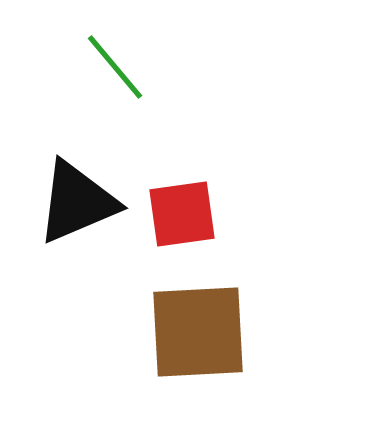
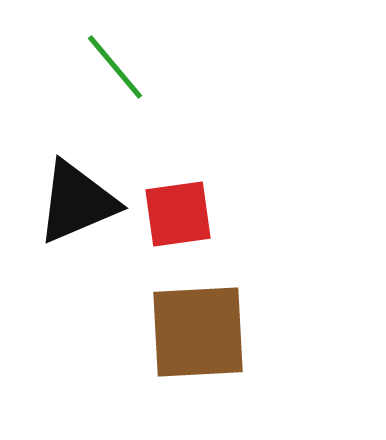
red square: moved 4 px left
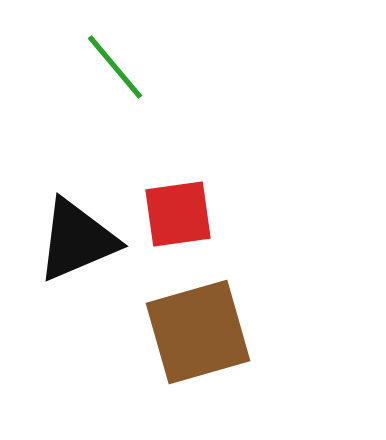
black triangle: moved 38 px down
brown square: rotated 13 degrees counterclockwise
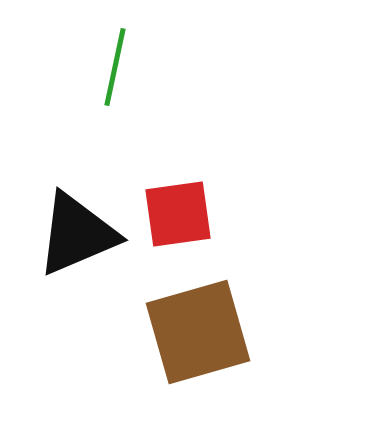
green line: rotated 52 degrees clockwise
black triangle: moved 6 px up
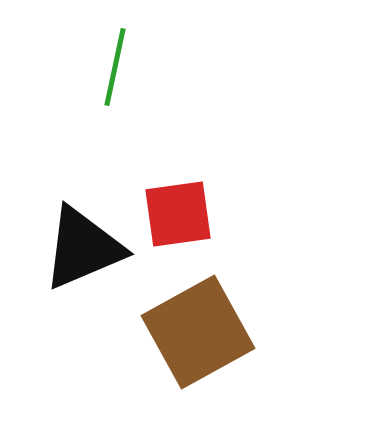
black triangle: moved 6 px right, 14 px down
brown square: rotated 13 degrees counterclockwise
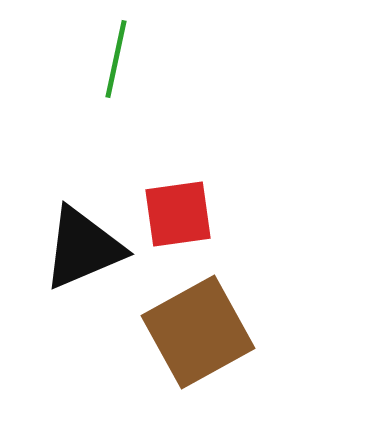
green line: moved 1 px right, 8 px up
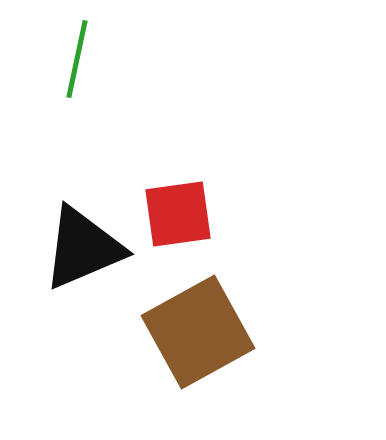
green line: moved 39 px left
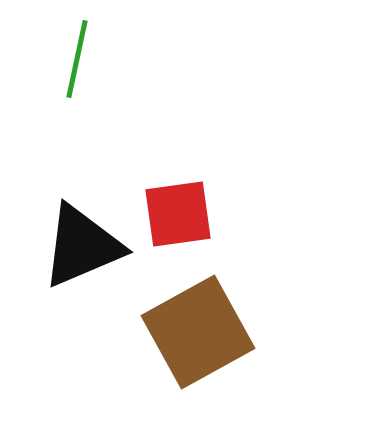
black triangle: moved 1 px left, 2 px up
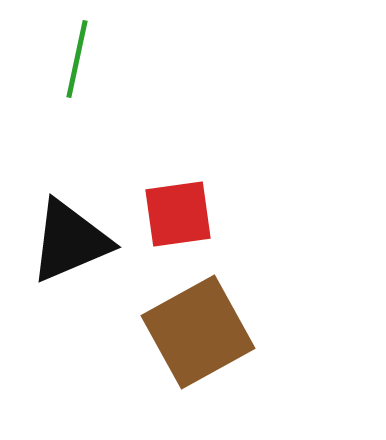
black triangle: moved 12 px left, 5 px up
